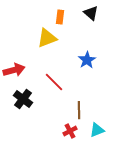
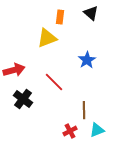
brown line: moved 5 px right
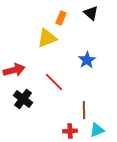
orange rectangle: moved 1 px right, 1 px down; rotated 16 degrees clockwise
red cross: rotated 24 degrees clockwise
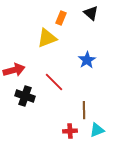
black cross: moved 2 px right, 3 px up; rotated 18 degrees counterclockwise
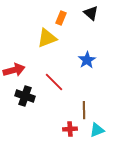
red cross: moved 2 px up
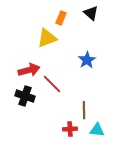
red arrow: moved 15 px right
red line: moved 2 px left, 2 px down
cyan triangle: rotated 28 degrees clockwise
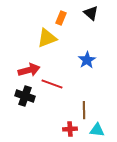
red line: rotated 25 degrees counterclockwise
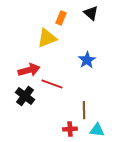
black cross: rotated 18 degrees clockwise
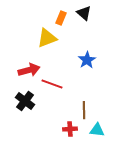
black triangle: moved 7 px left
black cross: moved 5 px down
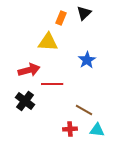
black triangle: rotated 35 degrees clockwise
yellow triangle: moved 1 px right, 4 px down; rotated 25 degrees clockwise
red line: rotated 20 degrees counterclockwise
brown line: rotated 60 degrees counterclockwise
